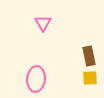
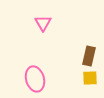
brown rectangle: rotated 24 degrees clockwise
pink ellipse: moved 1 px left; rotated 20 degrees counterclockwise
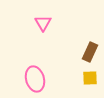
brown rectangle: moved 1 px right, 4 px up; rotated 12 degrees clockwise
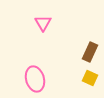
yellow square: rotated 28 degrees clockwise
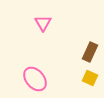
pink ellipse: rotated 25 degrees counterclockwise
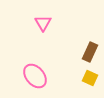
pink ellipse: moved 3 px up
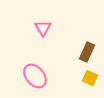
pink triangle: moved 5 px down
brown rectangle: moved 3 px left
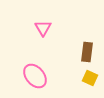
brown rectangle: rotated 18 degrees counterclockwise
